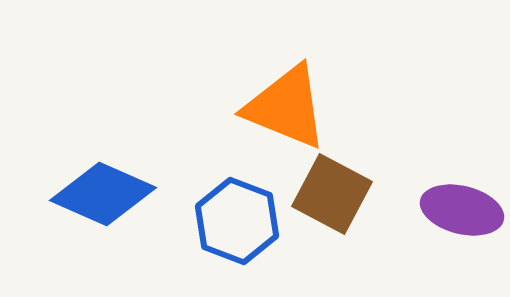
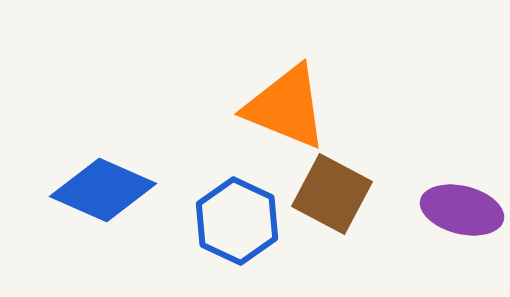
blue diamond: moved 4 px up
blue hexagon: rotated 4 degrees clockwise
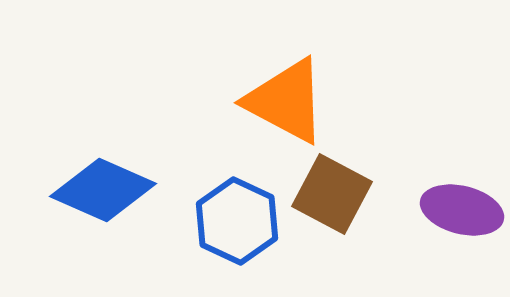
orange triangle: moved 6 px up; rotated 6 degrees clockwise
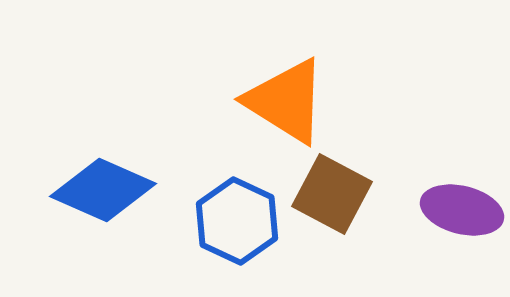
orange triangle: rotated 4 degrees clockwise
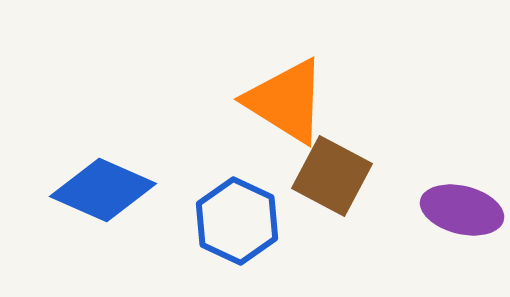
brown square: moved 18 px up
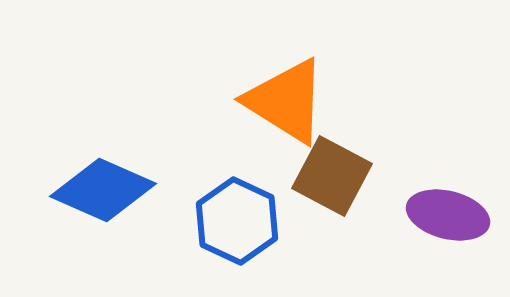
purple ellipse: moved 14 px left, 5 px down
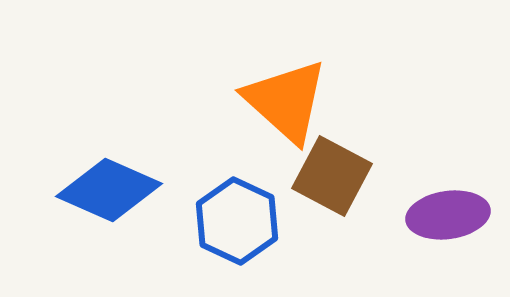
orange triangle: rotated 10 degrees clockwise
blue diamond: moved 6 px right
purple ellipse: rotated 22 degrees counterclockwise
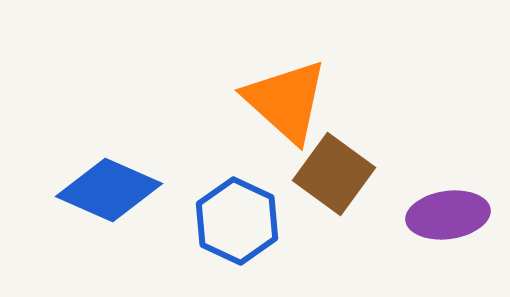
brown square: moved 2 px right, 2 px up; rotated 8 degrees clockwise
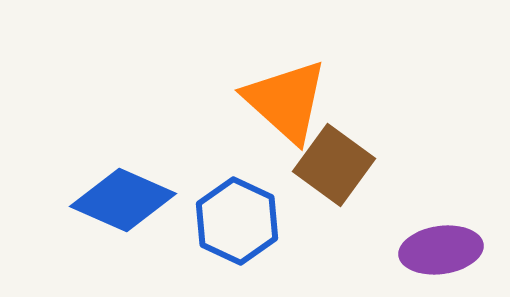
brown square: moved 9 px up
blue diamond: moved 14 px right, 10 px down
purple ellipse: moved 7 px left, 35 px down
